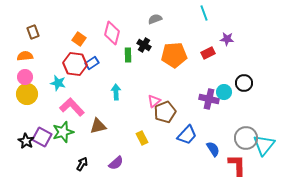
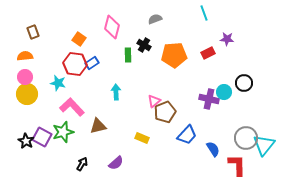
pink diamond: moved 6 px up
yellow rectangle: rotated 40 degrees counterclockwise
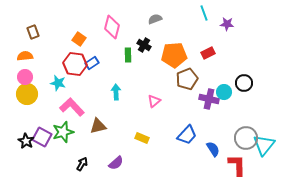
purple star: moved 15 px up
brown pentagon: moved 22 px right, 33 px up
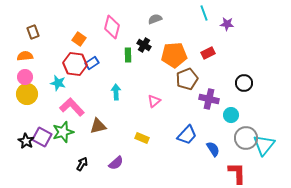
cyan circle: moved 7 px right, 23 px down
red L-shape: moved 8 px down
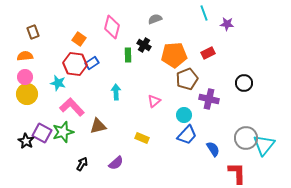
cyan circle: moved 47 px left
purple square: moved 4 px up
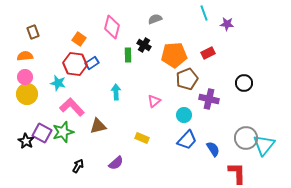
blue trapezoid: moved 5 px down
black arrow: moved 4 px left, 2 px down
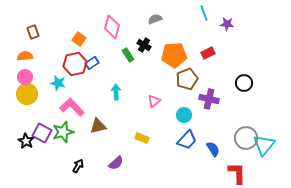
green rectangle: rotated 32 degrees counterclockwise
red hexagon: rotated 20 degrees counterclockwise
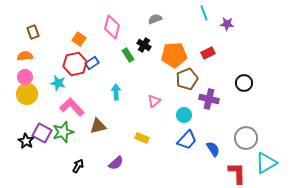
cyan triangle: moved 2 px right, 18 px down; rotated 20 degrees clockwise
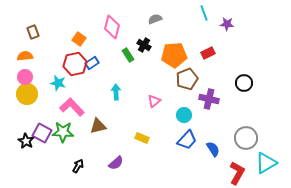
green star: rotated 20 degrees clockwise
red L-shape: rotated 30 degrees clockwise
